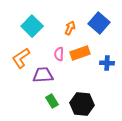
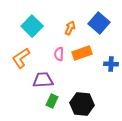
orange rectangle: moved 2 px right
blue cross: moved 4 px right, 1 px down
purple trapezoid: moved 5 px down
green rectangle: rotated 56 degrees clockwise
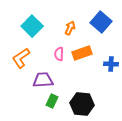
blue square: moved 2 px right, 1 px up
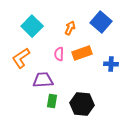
green rectangle: rotated 16 degrees counterclockwise
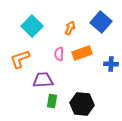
orange L-shape: moved 1 px left, 1 px down; rotated 15 degrees clockwise
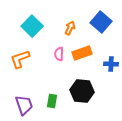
purple trapezoid: moved 19 px left, 25 px down; rotated 75 degrees clockwise
black hexagon: moved 13 px up
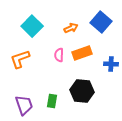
orange arrow: moved 1 px right; rotated 40 degrees clockwise
pink semicircle: moved 1 px down
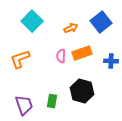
blue square: rotated 10 degrees clockwise
cyan square: moved 5 px up
pink semicircle: moved 2 px right, 1 px down
blue cross: moved 3 px up
black hexagon: rotated 10 degrees clockwise
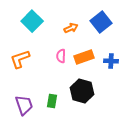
orange rectangle: moved 2 px right, 4 px down
